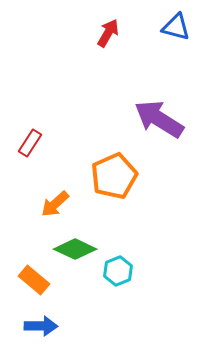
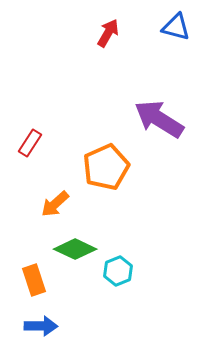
orange pentagon: moved 8 px left, 9 px up
orange rectangle: rotated 32 degrees clockwise
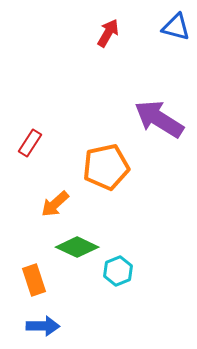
orange pentagon: rotated 12 degrees clockwise
green diamond: moved 2 px right, 2 px up
blue arrow: moved 2 px right
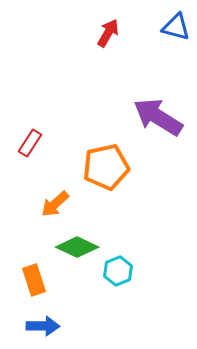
purple arrow: moved 1 px left, 2 px up
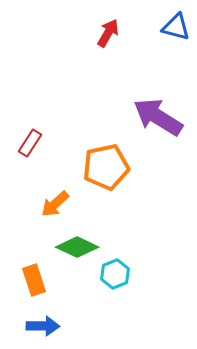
cyan hexagon: moved 3 px left, 3 px down
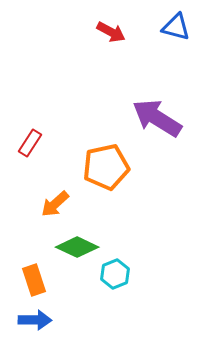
red arrow: moved 3 px right, 1 px up; rotated 88 degrees clockwise
purple arrow: moved 1 px left, 1 px down
blue arrow: moved 8 px left, 6 px up
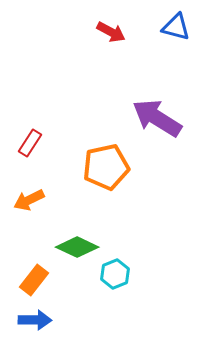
orange arrow: moved 26 px left, 4 px up; rotated 16 degrees clockwise
orange rectangle: rotated 56 degrees clockwise
